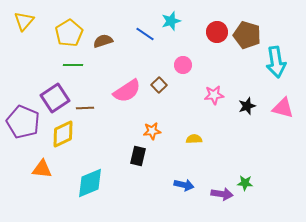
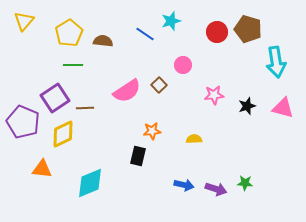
brown pentagon: moved 1 px right, 6 px up
brown semicircle: rotated 24 degrees clockwise
purple arrow: moved 6 px left, 5 px up; rotated 10 degrees clockwise
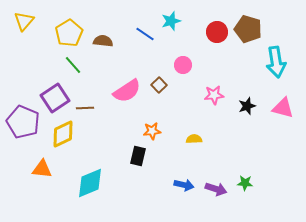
green line: rotated 48 degrees clockwise
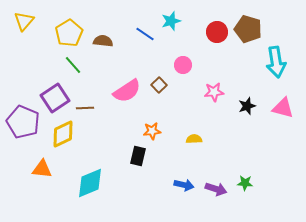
pink star: moved 3 px up
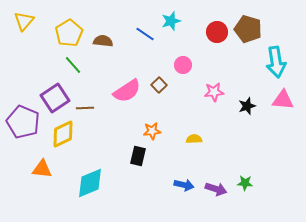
pink triangle: moved 8 px up; rotated 10 degrees counterclockwise
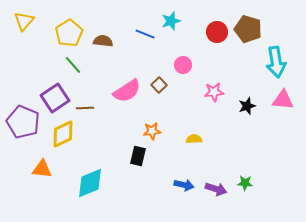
blue line: rotated 12 degrees counterclockwise
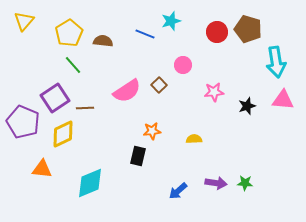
blue arrow: moved 6 px left, 6 px down; rotated 126 degrees clockwise
purple arrow: moved 6 px up; rotated 10 degrees counterclockwise
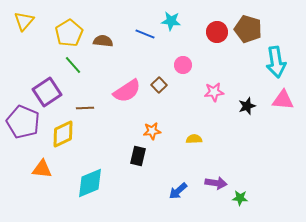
cyan star: rotated 24 degrees clockwise
purple square: moved 8 px left, 6 px up
green star: moved 5 px left, 15 px down
